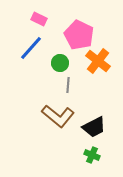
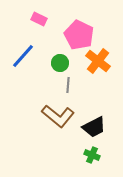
blue line: moved 8 px left, 8 px down
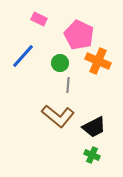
orange cross: rotated 15 degrees counterclockwise
